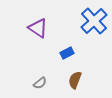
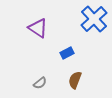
blue cross: moved 2 px up
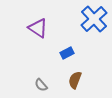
gray semicircle: moved 1 px right, 2 px down; rotated 88 degrees clockwise
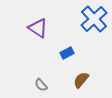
brown semicircle: moved 6 px right; rotated 18 degrees clockwise
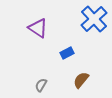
gray semicircle: rotated 72 degrees clockwise
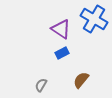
blue cross: rotated 16 degrees counterclockwise
purple triangle: moved 23 px right, 1 px down
blue rectangle: moved 5 px left
